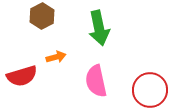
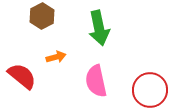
red semicircle: rotated 124 degrees counterclockwise
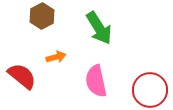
green arrow: rotated 20 degrees counterclockwise
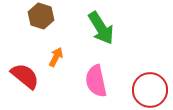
brown hexagon: moved 1 px left; rotated 15 degrees counterclockwise
green arrow: moved 2 px right
orange arrow: rotated 48 degrees counterclockwise
red semicircle: moved 3 px right
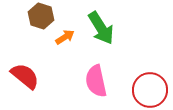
orange arrow: moved 9 px right, 20 px up; rotated 30 degrees clockwise
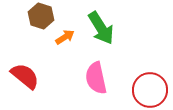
pink semicircle: moved 3 px up
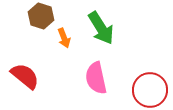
orange arrow: moved 1 px left, 1 px down; rotated 102 degrees clockwise
